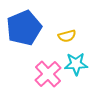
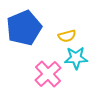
cyan star: moved 6 px up
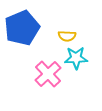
blue pentagon: moved 2 px left
yellow semicircle: rotated 18 degrees clockwise
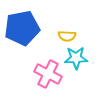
blue pentagon: rotated 12 degrees clockwise
pink cross: rotated 20 degrees counterclockwise
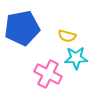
yellow semicircle: rotated 12 degrees clockwise
